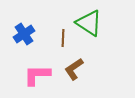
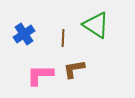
green triangle: moved 7 px right, 2 px down
brown L-shape: rotated 25 degrees clockwise
pink L-shape: moved 3 px right
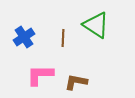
blue cross: moved 3 px down
brown L-shape: moved 2 px right, 13 px down; rotated 20 degrees clockwise
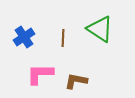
green triangle: moved 4 px right, 4 px down
pink L-shape: moved 1 px up
brown L-shape: moved 1 px up
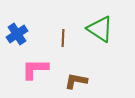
blue cross: moved 7 px left, 3 px up
pink L-shape: moved 5 px left, 5 px up
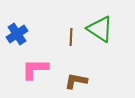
brown line: moved 8 px right, 1 px up
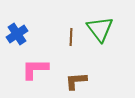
green triangle: rotated 20 degrees clockwise
brown L-shape: rotated 15 degrees counterclockwise
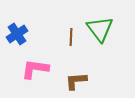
pink L-shape: rotated 8 degrees clockwise
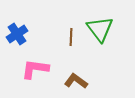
brown L-shape: rotated 40 degrees clockwise
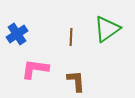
green triangle: moved 7 px right; rotated 32 degrees clockwise
brown L-shape: rotated 50 degrees clockwise
